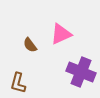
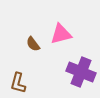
pink triangle: rotated 10 degrees clockwise
brown semicircle: moved 3 px right, 1 px up
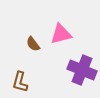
purple cross: moved 1 px right, 2 px up
brown L-shape: moved 2 px right, 1 px up
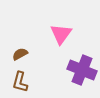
pink triangle: rotated 40 degrees counterclockwise
brown semicircle: moved 13 px left, 10 px down; rotated 98 degrees clockwise
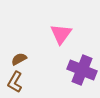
brown semicircle: moved 1 px left, 5 px down
brown L-shape: moved 5 px left; rotated 15 degrees clockwise
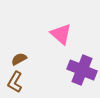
pink triangle: rotated 25 degrees counterclockwise
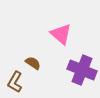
brown semicircle: moved 14 px right, 4 px down; rotated 63 degrees clockwise
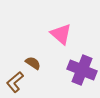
brown L-shape: rotated 20 degrees clockwise
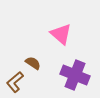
purple cross: moved 7 px left, 5 px down
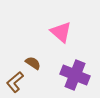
pink triangle: moved 2 px up
